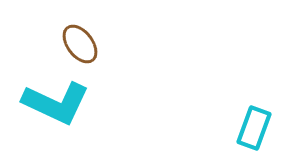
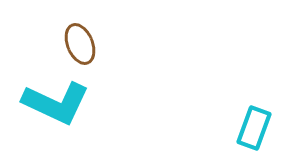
brown ellipse: rotated 15 degrees clockwise
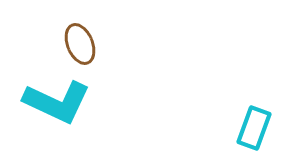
cyan L-shape: moved 1 px right, 1 px up
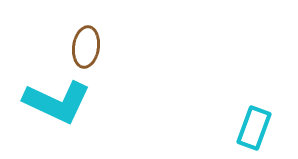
brown ellipse: moved 6 px right, 3 px down; rotated 30 degrees clockwise
